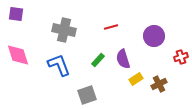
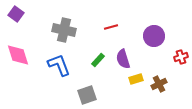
purple square: rotated 28 degrees clockwise
yellow rectangle: rotated 16 degrees clockwise
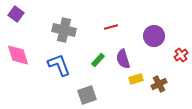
red cross: moved 2 px up; rotated 16 degrees counterclockwise
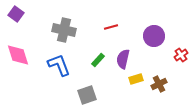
purple semicircle: rotated 30 degrees clockwise
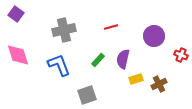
gray cross: rotated 25 degrees counterclockwise
red cross: rotated 32 degrees counterclockwise
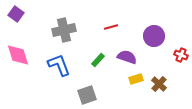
purple semicircle: moved 4 px right, 2 px up; rotated 96 degrees clockwise
brown cross: rotated 21 degrees counterclockwise
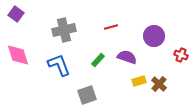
yellow rectangle: moved 3 px right, 2 px down
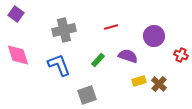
purple semicircle: moved 1 px right, 1 px up
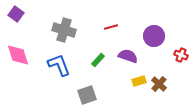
gray cross: rotated 30 degrees clockwise
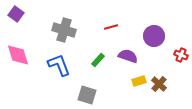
gray square: rotated 36 degrees clockwise
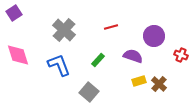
purple square: moved 2 px left, 1 px up; rotated 21 degrees clockwise
gray cross: rotated 25 degrees clockwise
purple semicircle: moved 5 px right
gray square: moved 2 px right, 3 px up; rotated 24 degrees clockwise
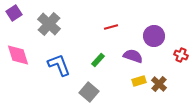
gray cross: moved 15 px left, 6 px up
